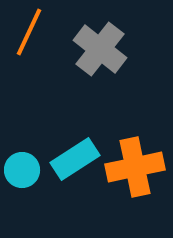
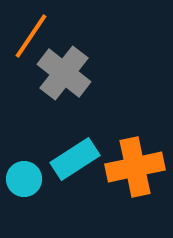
orange line: moved 2 px right, 4 px down; rotated 9 degrees clockwise
gray cross: moved 36 px left, 24 px down
cyan circle: moved 2 px right, 9 px down
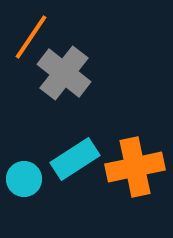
orange line: moved 1 px down
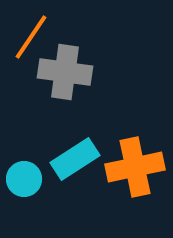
gray cross: moved 1 px right, 1 px up; rotated 30 degrees counterclockwise
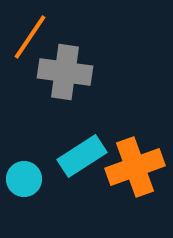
orange line: moved 1 px left
cyan rectangle: moved 7 px right, 3 px up
orange cross: rotated 8 degrees counterclockwise
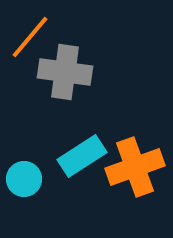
orange line: rotated 6 degrees clockwise
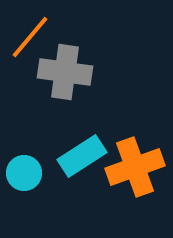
cyan circle: moved 6 px up
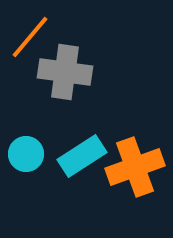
cyan circle: moved 2 px right, 19 px up
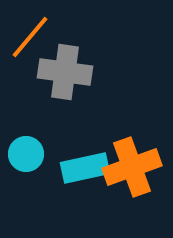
cyan rectangle: moved 3 px right, 12 px down; rotated 21 degrees clockwise
orange cross: moved 3 px left
